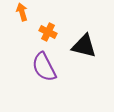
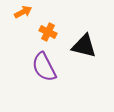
orange arrow: moved 1 px right; rotated 78 degrees clockwise
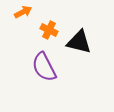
orange cross: moved 1 px right, 2 px up
black triangle: moved 5 px left, 4 px up
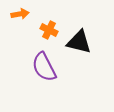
orange arrow: moved 3 px left, 2 px down; rotated 18 degrees clockwise
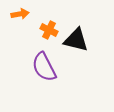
black triangle: moved 3 px left, 2 px up
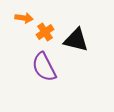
orange arrow: moved 4 px right, 4 px down; rotated 18 degrees clockwise
orange cross: moved 4 px left, 2 px down; rotated 30 degrees clockwise
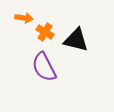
orange cross: rotated 24 degrees counterclockwise
